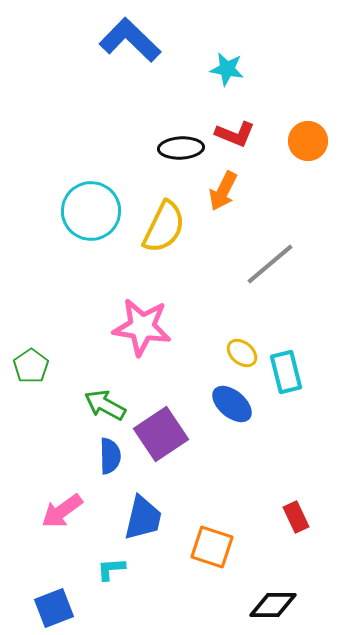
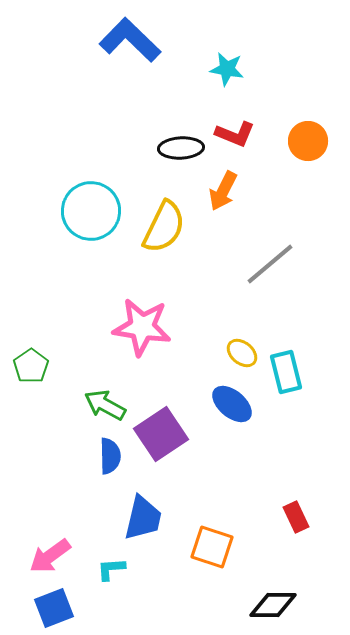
pink arrow: moved 12 px left, 45 px down
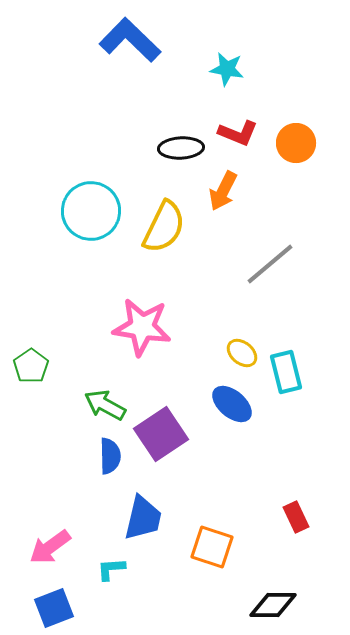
red L-shape: moved 3 px right, 1 px up
orange circle: moved 12 px left, 2 px down
pink arrow: moved 9 px up
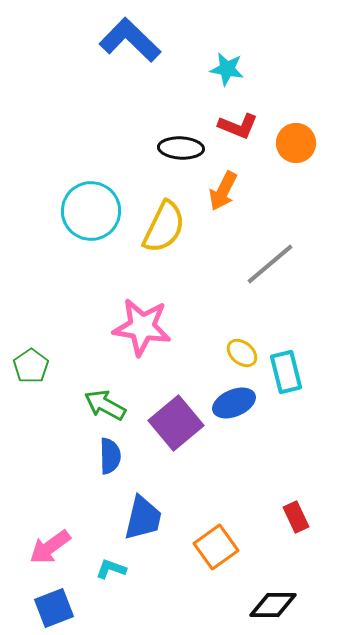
red L-shape: moved 7 px up
black ellipse: rotated 6 degrees clockwise
blue ellipse: moved 2 px right, 1 px up; rotated 63 degrees counterclockwise
purple square: moved 15 px right, 11 px up; rotated 6 degrees counterclockwise
orange square: moved 4 px right; rotated 36 degrees clockwise
cyan L-shape: rotated 24 degrees clockwise
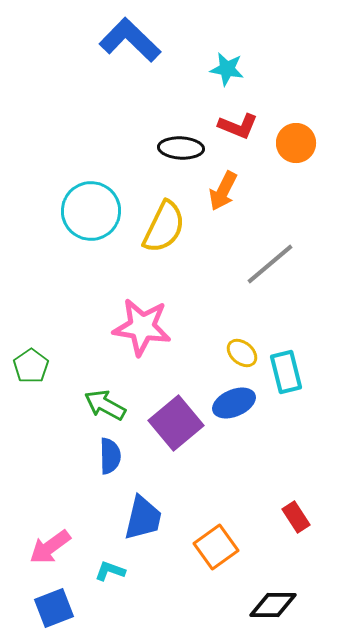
red rectangle: rotated 8 degrees counterclockwise
cyan L-shape: moved 1 px left, 2 px down
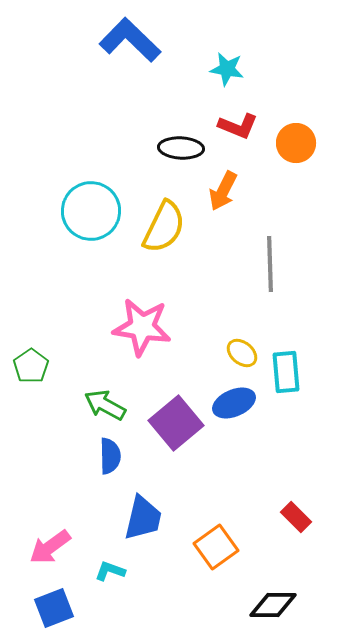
gray line: rotated 52 degrees counterclockwise
cyan rectangle: rotated 9 degrees clockwise
red rectangle: rotated 12 degrees counterclockwise
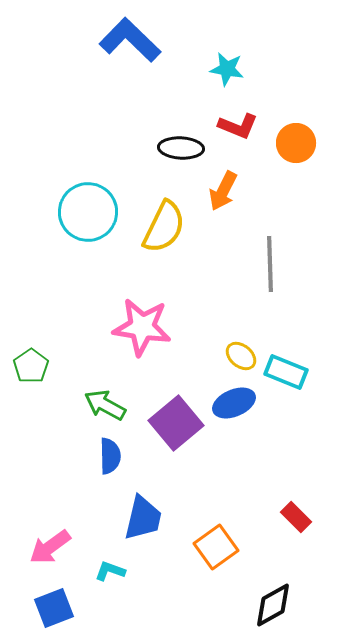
cyan circle: moved 3 px left, 1 px down
yellow ellipse: moved 1 px left, 3 px down
cyan rectangle: rotated 63 degrees counterclockwise
black diamond: rotated 30 degrees counterclockwise
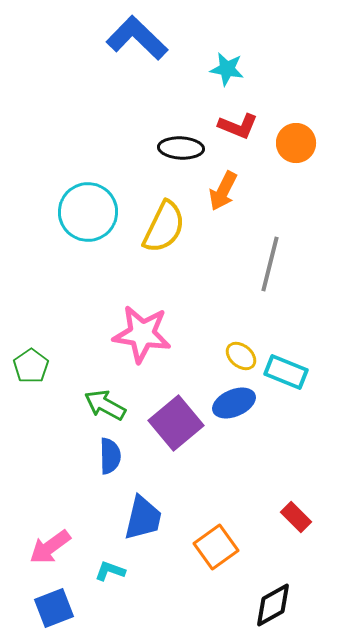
blue L-shape: moved 7 px right, 2 px up
gray line: rotated 16 degrees clockwise
pink star: moved 7 px down
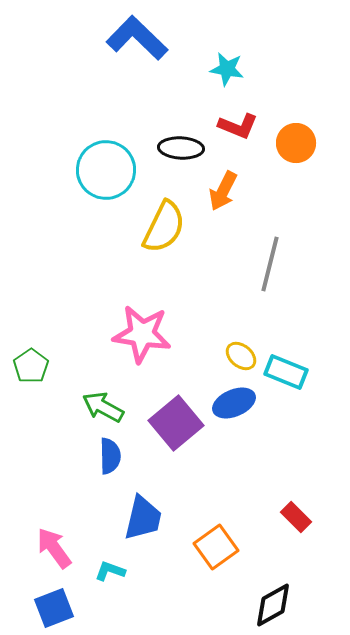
cyan circle: moved 18 px right, 42 px up
green arrow: moved 2 px left, 2 px down
pink arrow: moved 4 px right, 1 px down; rotated 90 degrees clockwise
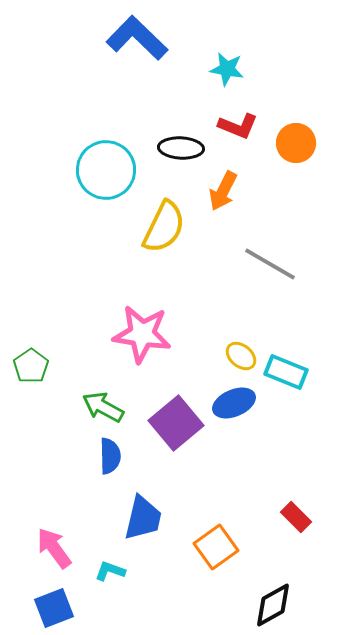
gray line: rotated 74 degrees counterclockwise
